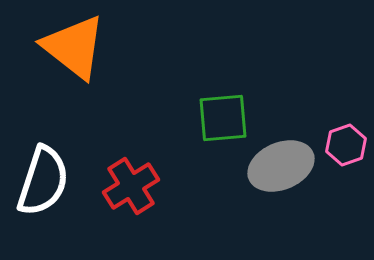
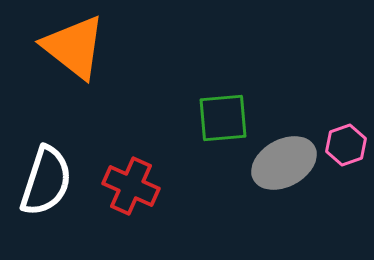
gray ellipse: moved 3 px right, 3 px up; rotated 6 degrees counterclockwise
white semicircle: moved 3 px right
red cross: rotated 34 degrees counterclockwise
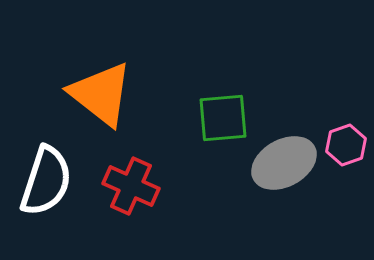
orange triangle: moved 27 px right, 47 px down
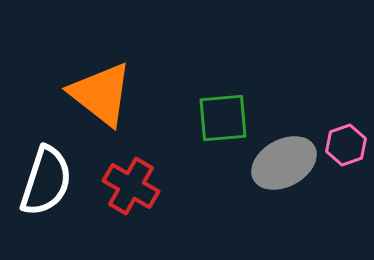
red cross: rotated 6 degrees clockwise
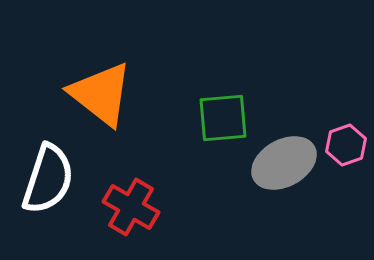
white semicircle: moved 2 px right, 2 px up
red cross: moved 21 px down
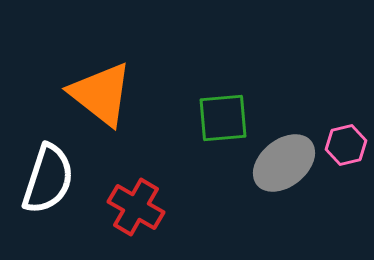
pink hexagon: rotated 6 degrees clockwise
gray ellipse: rotated 10 degrees counterclockwise
red cross: moved 5 px right
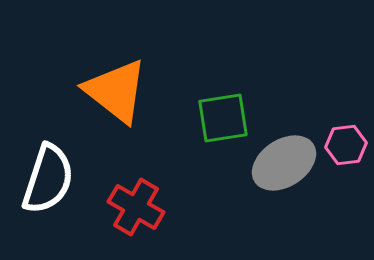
orange triangle: moved 15 px right, 3 px up
green square: rotated 4 degrees counterclockwise
pink hexagon: rotated 6 degrees clockwise
gray ellipse: rotated 6 degrees clockwise
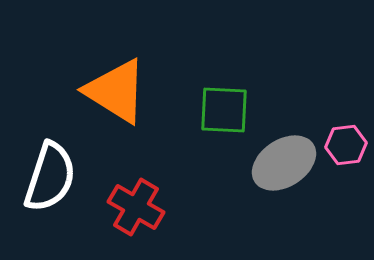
orange triangle: rotated 6 degrees counterclockwise
green square: moved 1 px right, 8 px up; rotated 12 degrees clockwise
white semicircle: moved 2 px right, 2 px up
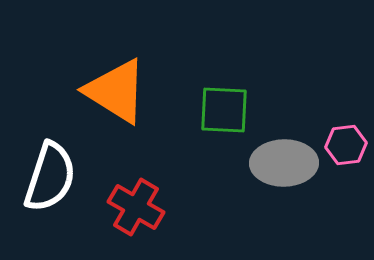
gray ellipse: rotated 32 degrees clockwise
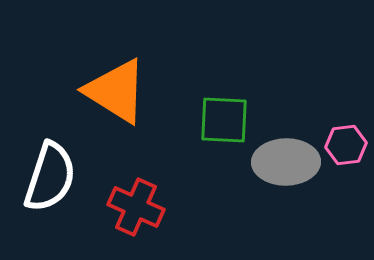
green square: moved 10 px down
gray ellipse: moved 2 px right, 1 px up
red cross: rotated 6 degrees counterclockwise
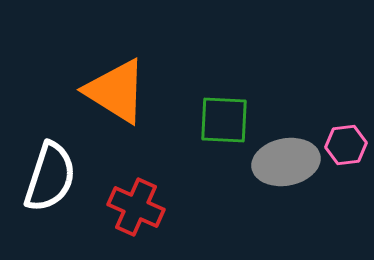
gray ellipse: rotated 10 degrees counterclockwise
